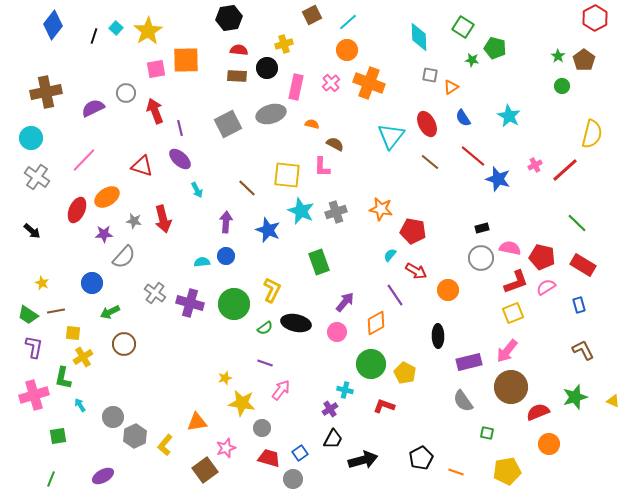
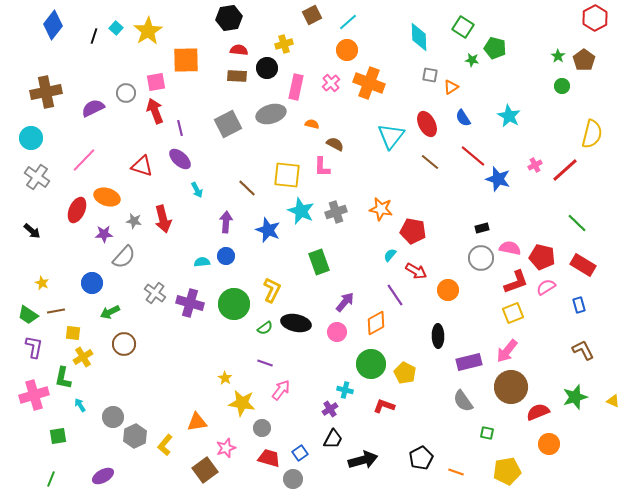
pink square at (156, 69): moved 13 px down
orange ellipse at (107, 197): rotated 50 degrees clockwise
yellow star at (225, 378): rotated 24 degrees counterclockwise
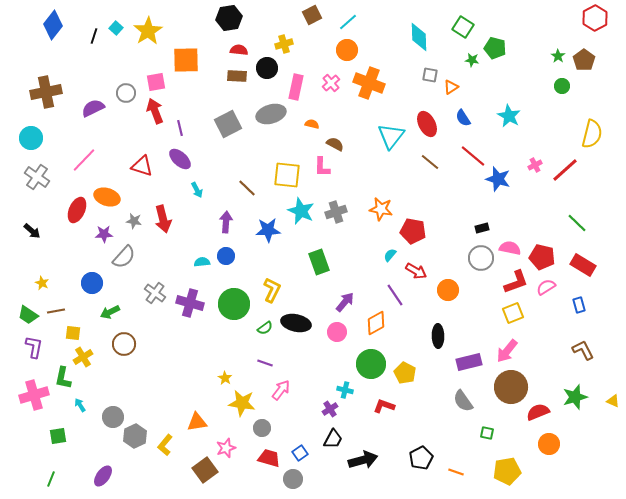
blue star at (268, 230): rotated 25 degrees counterclockwise
purple ellipse at (103, 476): rotated 25 degrees counterclockwise
